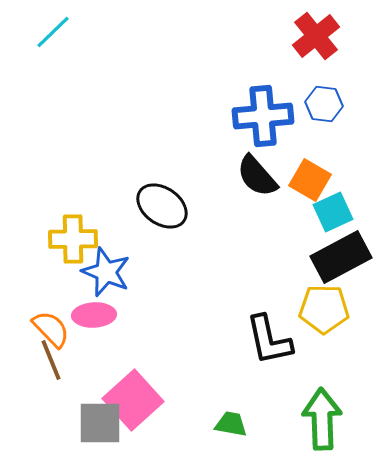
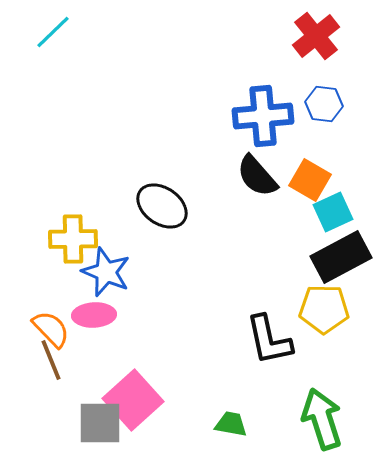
green arrow: rotated 16 degrees counterclockwise
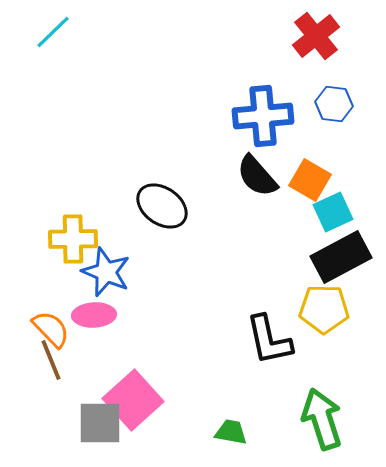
blue hexagon: moved 10 px right
green trapezoid: moved 8 px down
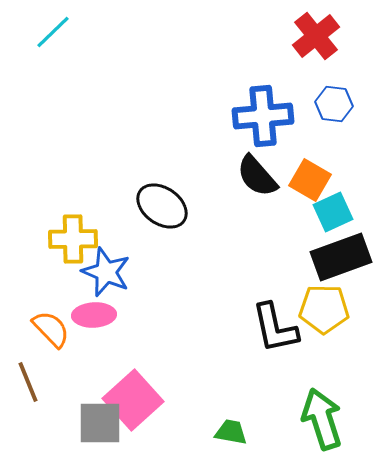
black rectangle: rotated 8 degrees clockwise
black L-shape: moved 6 px right, 12 px up
brown line: moved 23 px left, 22 px down
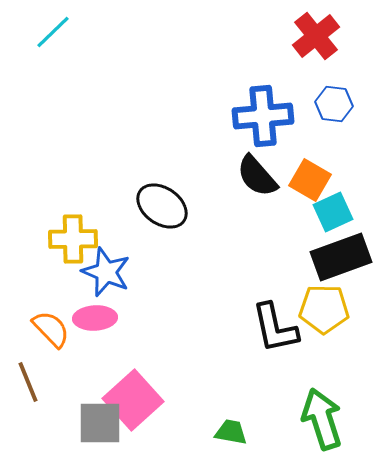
pink ellipse: moved 1 px right, 3 px down
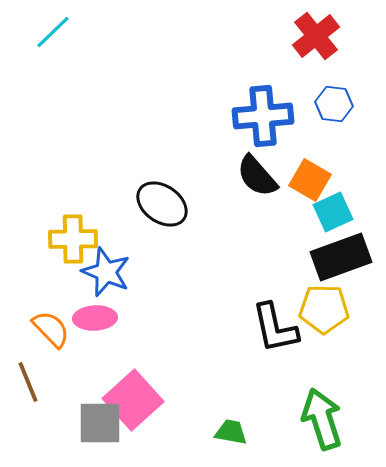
black ellipse: moved 2 px up
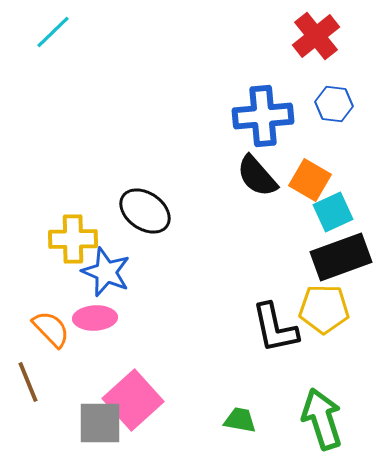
black ellipse: moved 17 px left, 7 px down
green trapezoid: moved 9 px right, 12 px up
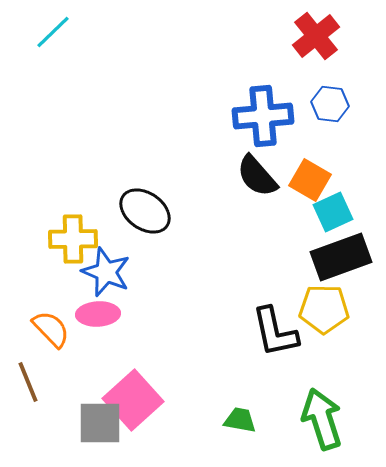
blue hexagon: moved 4 px left
pink ellipse: moved 3 px right, 4 px up
black L-shape: moved 4 px down
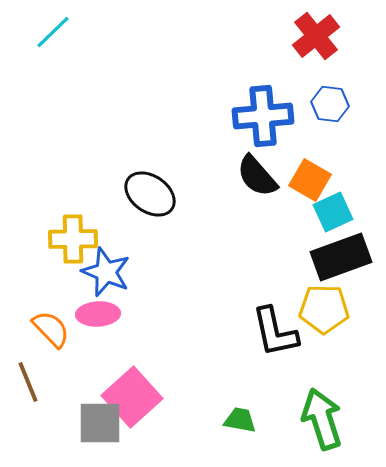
black ellipse: moved 5 px right, 17 px up
pink square: moved 1 px left, 3 px up
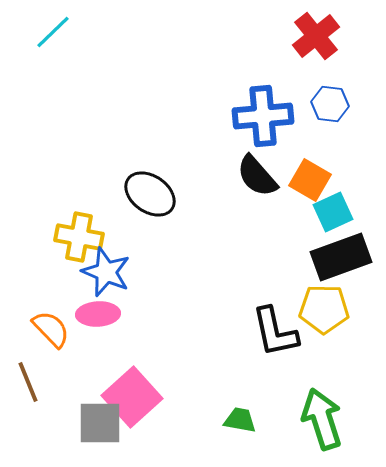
yellow cross: moved 6 px right, 2 px up; rotated 12 degrees clockwise
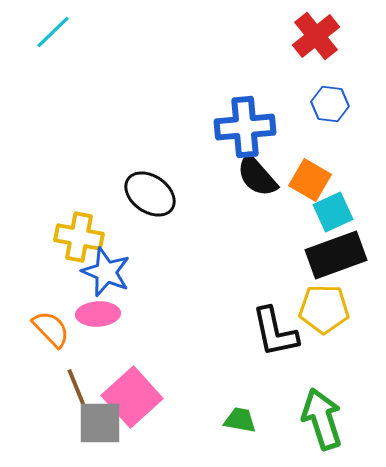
blue cross: moved 18 px left, 11 px down
black rectangle: moved 5 px left, 2 px up
brown line: moved 49 px right, 7 px down
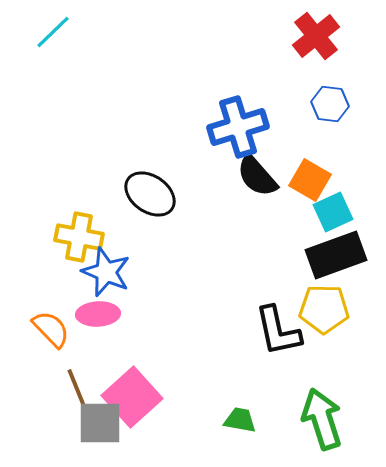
blue cross: moved 7 px left; rotated 12 degrees counterclockwise
black L-shape: moved 3 px right, 1 px up
